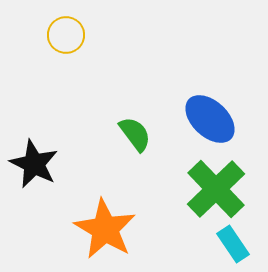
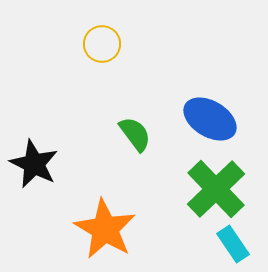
yellow circle: moved 36 px right, 9 px down
blue ellipse: rotated 12 degrees counterclockwise
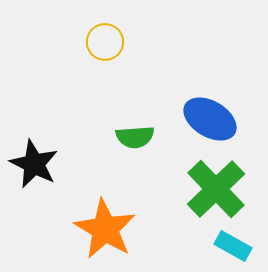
yellow circle: moved 3 px right, 2 px up
green semicircle: moved 3 px down; rotated 123 degrees clockwise
cyan rectangle: moved 2 px down; rotated 27 degrees counterclockwise
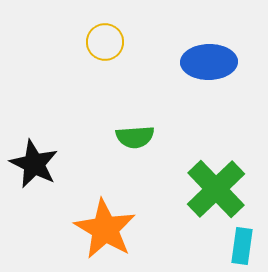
blue ellipse: moved 1 px left, 57 px up; rotated 32 degrees counterclockwise
cyan rectangle: moved 9 px right; rotated 69 degrees clockwise
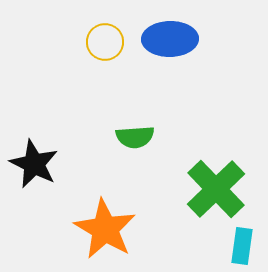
blue ellipse: moved 39 px left, 23 px up
